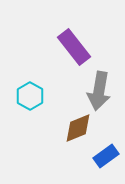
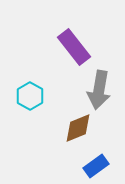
gray arrow: moved 1 px up
blue rectangle: moved 10 px left, 10 px down
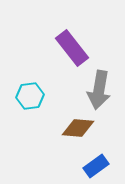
purple rectangle: moved 2 px left, 1 px down
cyan hexagon: rotated 24 degrees clockwise
brown diamond: rotated 28 degrees clockwise
